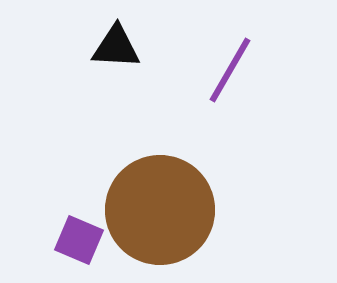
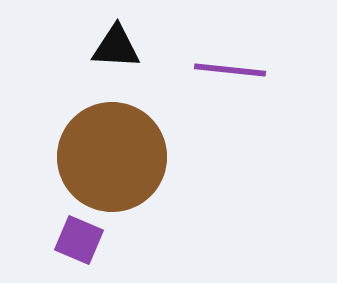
purple line: rotated 66 degrees clockwise
brown circle: moved 48 px left, 53 px up
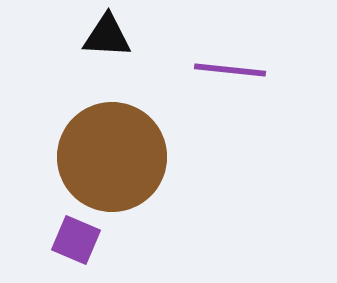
black triangle: moved 9 px left, 11 px up
purple square: moved 3 px left
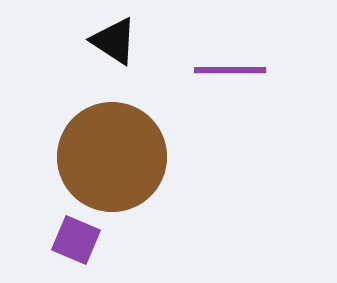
black triangle: moved 7 px right, 5 px down; rotated 30 degrees clockwise
purple line: rotated 6 degrees counterclockwise
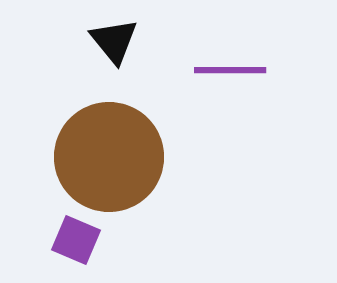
black triangle: rotated 18 degrees clockwise
brown circle: moved 3 px left
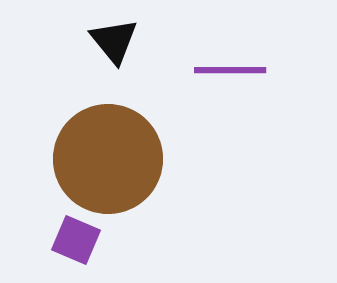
brown circle: moved 1 px left, 2 px down
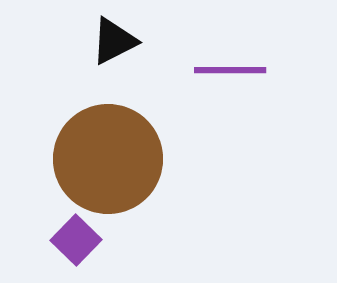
black triangle: rotated 42 degrees clockwise
purple square: rotated 21 degrees clockwise
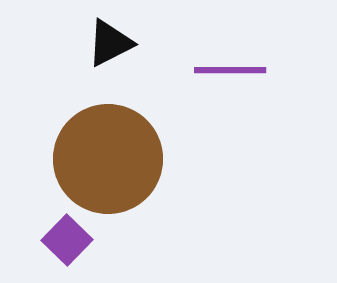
black triangle: moved 4 px left, 2 px down
purple square: moved 9 px left
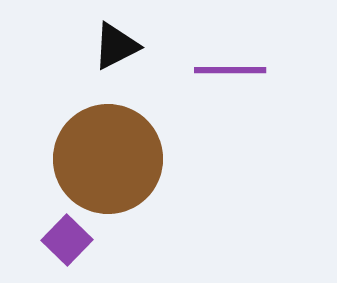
black triangle: moved 6 px right, 3 px down
